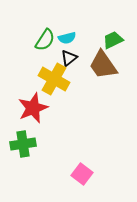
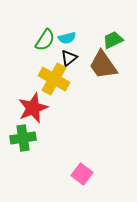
green cross: moved 6 px up
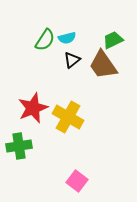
black triangle: moved 3 px right, 2 px down
yellow cross: moved 14 px right, 38 px down
green cross: moved 4 px left, 8 px down
pink square: moved 5 px left, 7 px down
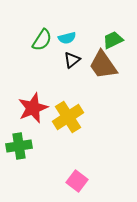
green semicircle: moved 3 px left
yellow cross: rotated 28 degrees clockwise
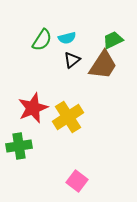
brown trapezoid: rotated 112 degrees counterclockwise
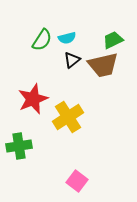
brown trapezoid: rotated 44 degrees clockwise
red star: moved 9 px up
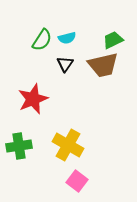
black triangle: moved 7 px left, 4 px down; rotated 18 degrees counterclockwise
yellow cross: moved 28 px down; rotated 28 degrees counterclockwise
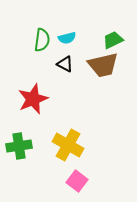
green semicircle: rotated 25 degrees counterclockwise
black triangle: rotated 36 degrees counterclockwise
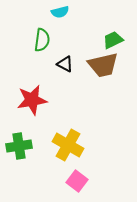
cyan semicircle: moved 7 px left, 26 px up
red star: moved 1 px left, 1 px down; rotated 12 degrees clockwise
